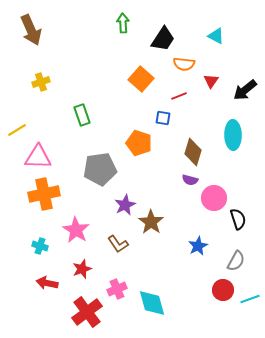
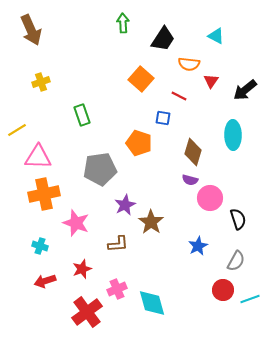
orange semicircle: moved 5 px right
red line: rotated 49 degrees clockwise
pink circle: moved 4 px left
pink star: moved 7 px up; rotated 12 degrees counterclockwise
brown L-shape: rotated 60 degrees counterclockwise
red arrow: moved 2 px left, 2 px up; rotated 30 degrees counterclockwise
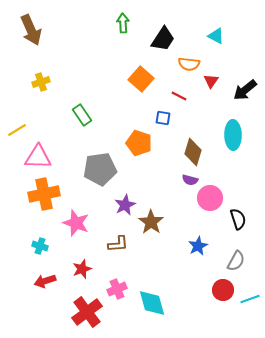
green rectangle: rotated 15 degrees counterclockwise
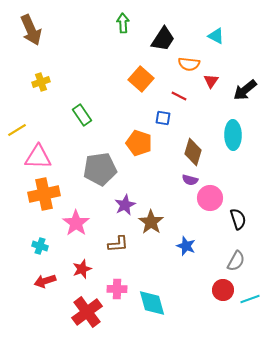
pink star: rotated 16 degrees clockwise
blue star: moved 12 px left; rotated 24 degrees counterclockwise
pink cross: rotated 24 degrees clockwise
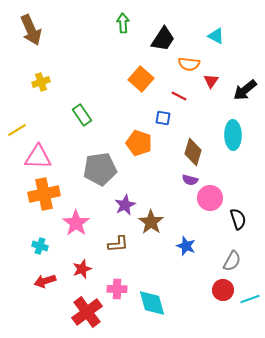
gray semicircle: moved 4 px left
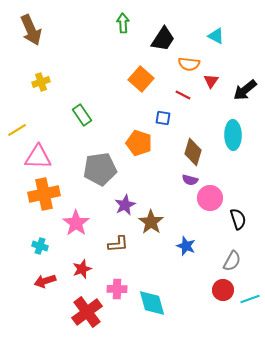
red line: moved 4 px right, 1 px up
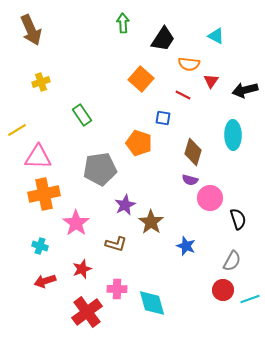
black arrow: rotated 25 degrees clockwise
brown L-shape: moved 2 px left; rotated 20 degrees clockwise
